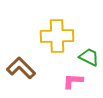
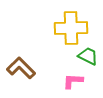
yellow cross: moved 14 px right, 8 px up
green trapezoid: moved 1 px left, 1 px up
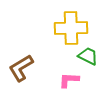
brown L-shape: rotated 76 degrees counterclockwise
pink L-shape: moved 4 px left, 1 px up
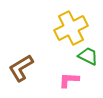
yellow cross: rotated 24 degrees counterclockwise
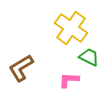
yellow cross: rotated 28 degrees counterclockwise
green trapezoid: moved 1 px right, 1 px down
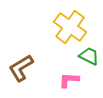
yellow cross: moved 1 px left, 1 px up
green trapezoid: moved 1 px up
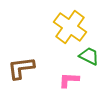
brown L-shape: rotated 24 degrees clockwise
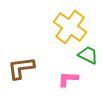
green trapezoid: moved 1 px left, 1 px up
pink L-shape: moved 1 px left, 1 px up
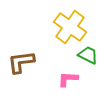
brown L-shape: moved 6 px up
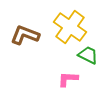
brown L-shape: moved 4 px right, 27 px up; rotated 28 degrees clockwise
